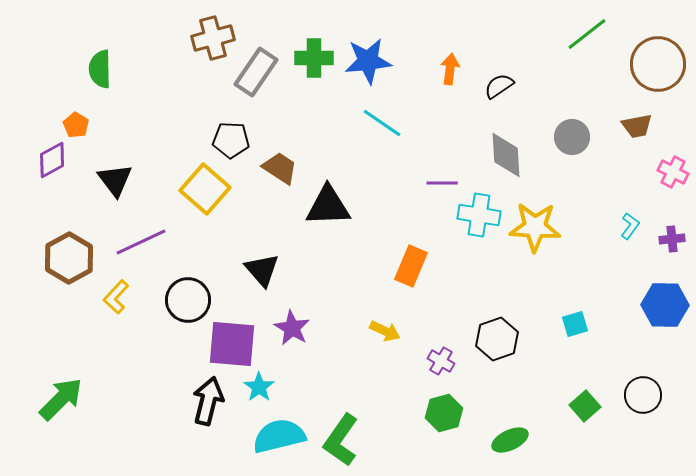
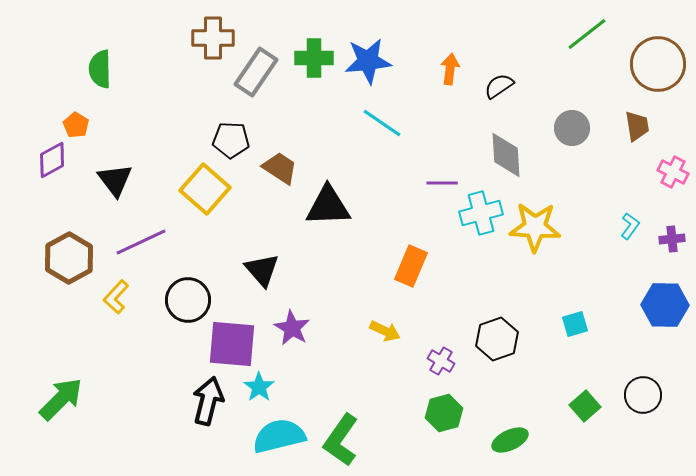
brown cross at (213, 38): rotated 15 degrees clockwise
brown trapezoid at (637, 126): rotated 88 degrees counterclockwise
gray circle at (572, 137): moved 9 px up
cyan cross at (479, 215): moved 2 px right, 2 px up; rotated 24 degrees counterclockwise
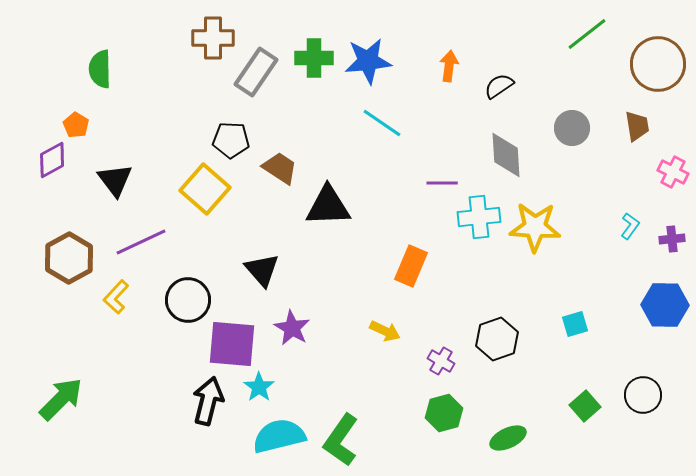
orange arrow at (450, 69): moved 1 px left, 3 px up
cyan cross at (481, 213): moved 2 px left, 4 px down; rotated 9 degrees clockwise
green ellipse at (510, 440): moved 2 px left, 2 px up
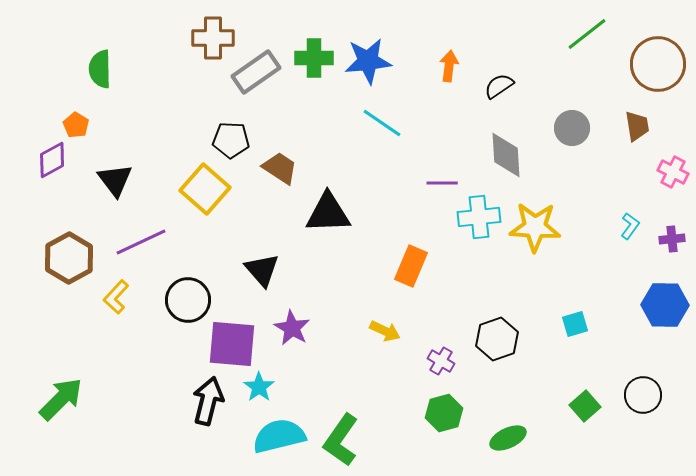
gray rectangle at (256, 72): rotated 21 degrees clockwise
black triangle at (328, 206): moved 7 px down
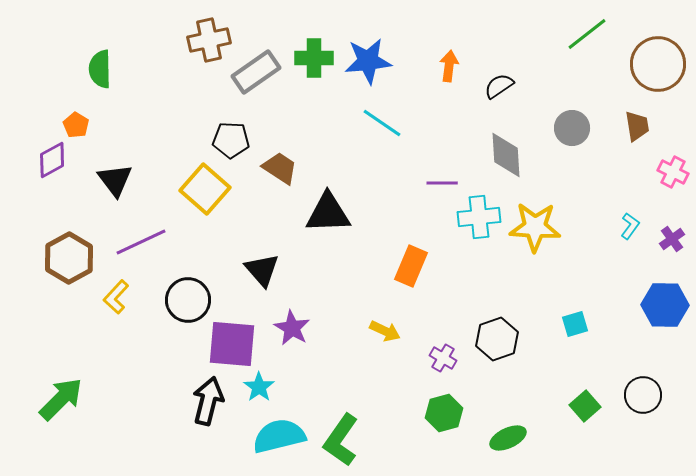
brown cross at (213, 38): moved 4 px left, 2 px down; rotated 12 degrees counterclockwise
purple cross at (672, 239): rotated 30 degrees counterclockwise
purple cross at (441, 361): moved 2 px right, 3 px up
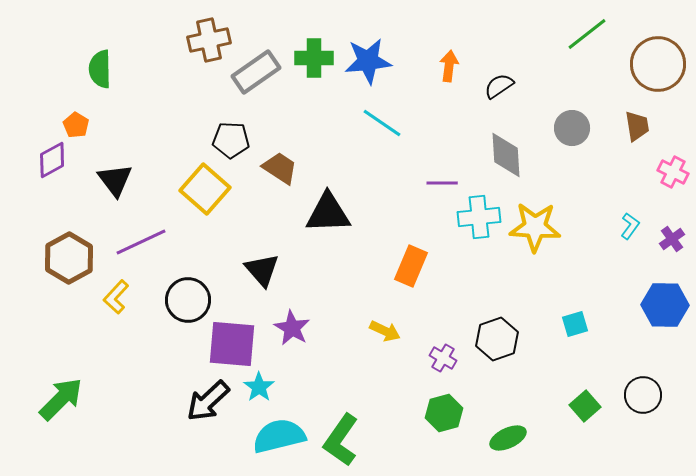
black arrow at (208, 401): rotated 147 degrees counterclockwise
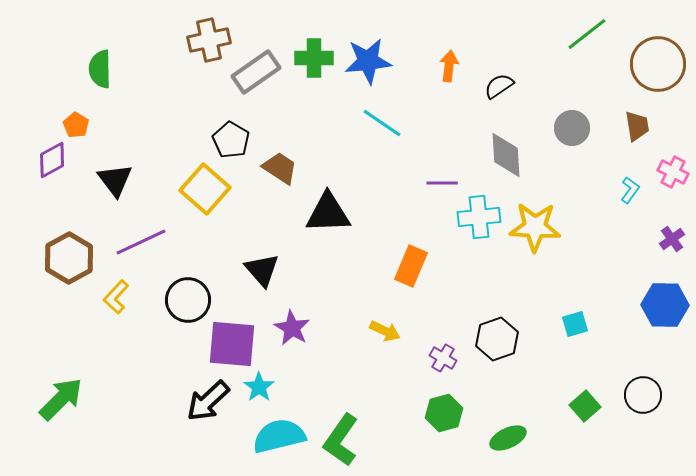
black pentagon at (231, 140): rotated 27 degrees clockwise
cyan L-shape at (630, 226): moved 36 px up
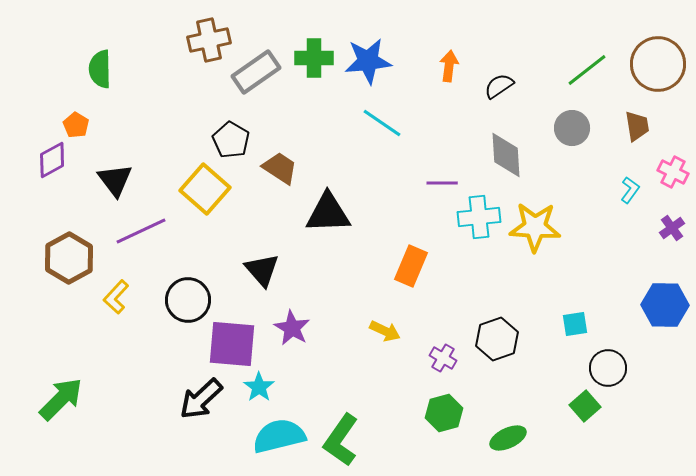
green line at (587, 34): moved 36 px down
purple cross at (672, 239): moved 11 px up
purple line at (141, 242): moved 11 px up
cyan square at (575, 324): rotated 8 degrees clockwise
black circle at (643, 395): moved 35 px left, 27 px up
black arrow at (208, 401): moved 7 px left, 2 px up
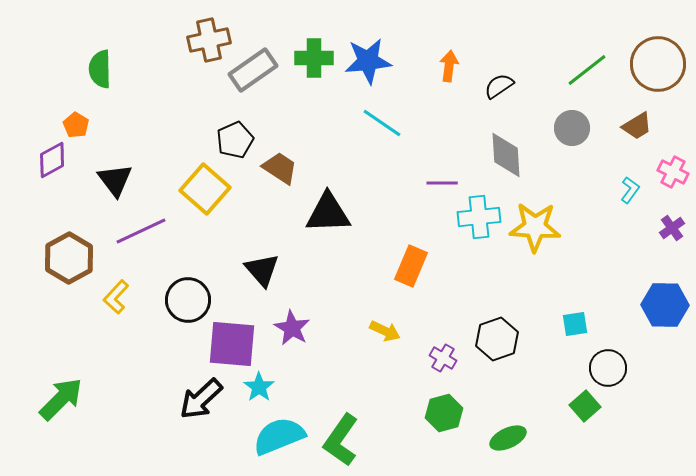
gray rectangle at (256, 72): moved 3 px left, 2 px up
brown trapezoid at (637, 126): rotated 68 degrees clockwise
black pentagon at (231, 140): moved 4 px right; rotated 18 degrees clockwise
cyan semicircle at (279, 436): rotated 8 degrees counterclockwise
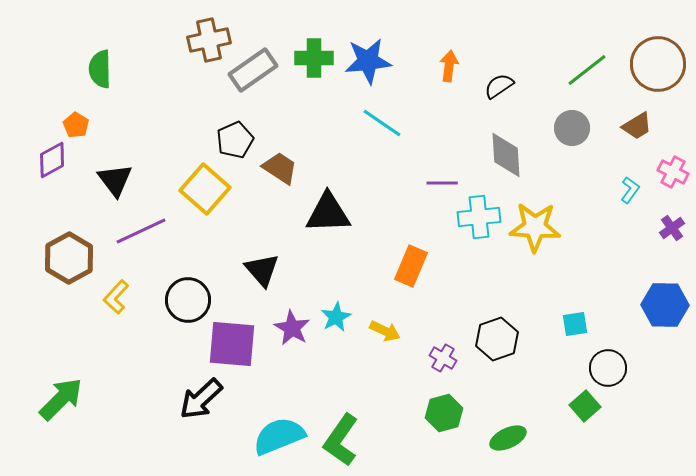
cyan star at (259, 387): moved 77 px right, 70 px up; rotated 8 degrees clockwise
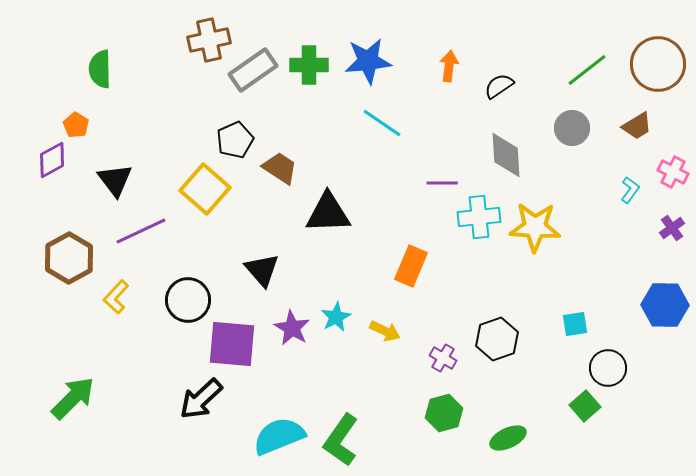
green cross at (314, 58): moved 5 px left, 7 px down
green arrow at (61, 399): moved 12 px right, 1 px up
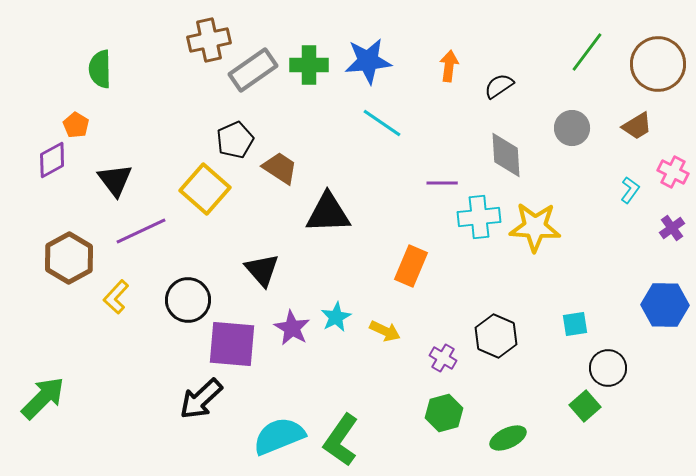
green line at (587, 70): moved 18 px up; rotated 15 degrees counterclockwise
black hexagon at (497, 339): moved 1 px left, 3 px up; rotated 18 degrees counterclockwise
green arrow at (73, 398): moved 30 px left
